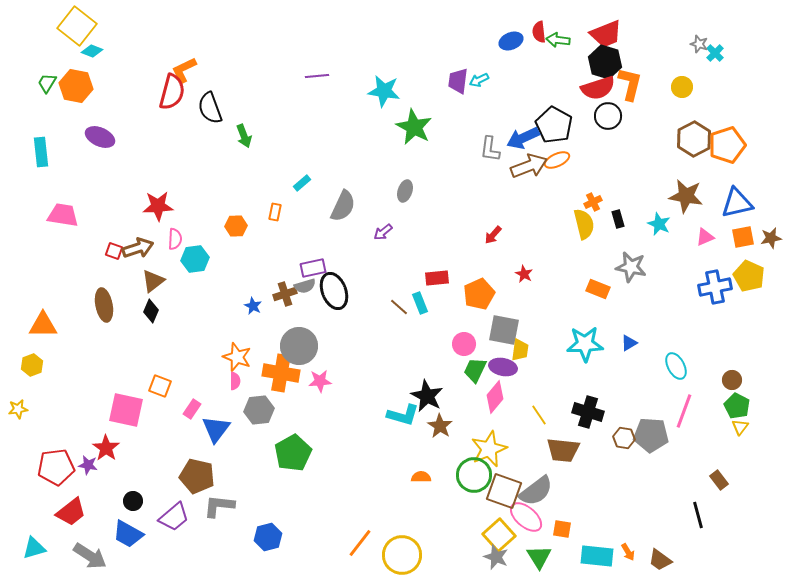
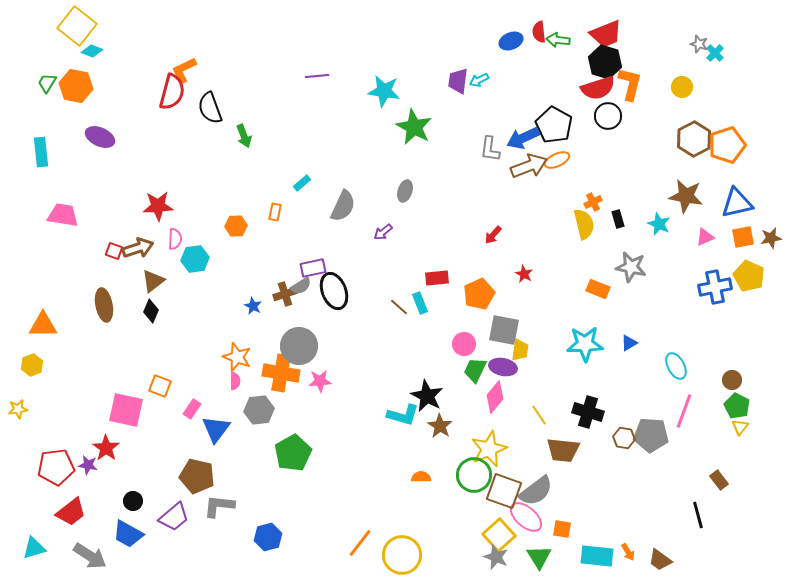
gray semicircle at (305, 286): moved 4 px left; rotated 15 degrees counterclockwise
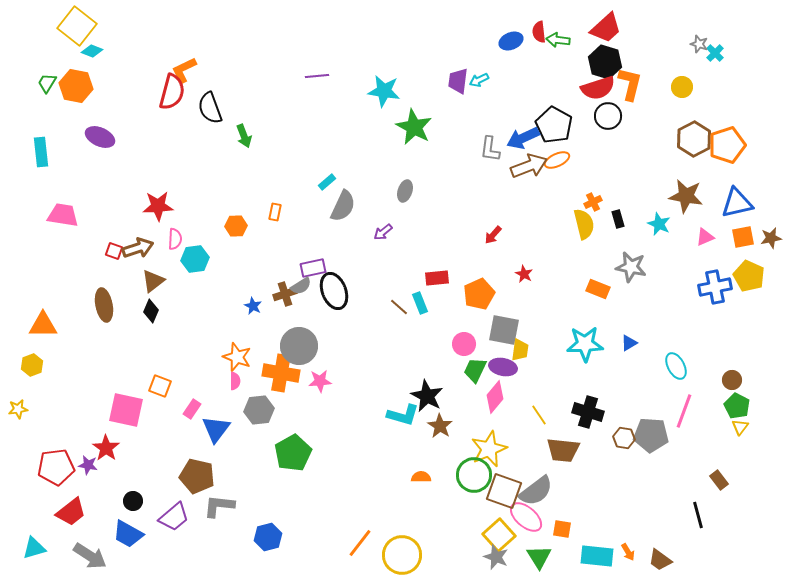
red trapezoid at (606, 34): moved 6 px up; rotated 20 degrees counterclockwise
cyan rectangle at (302, 183): moved 25 px right, 1 px up
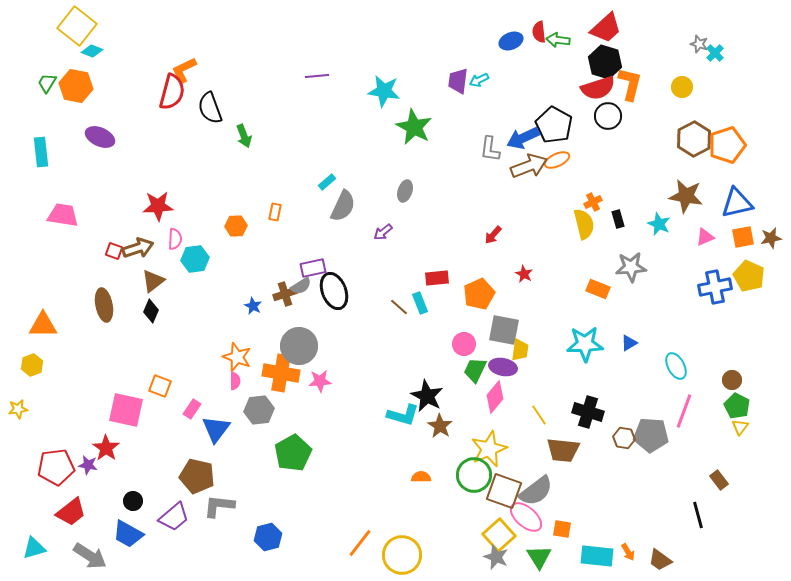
gray star at (631, 267): rotated 16 degrees counterclockwise
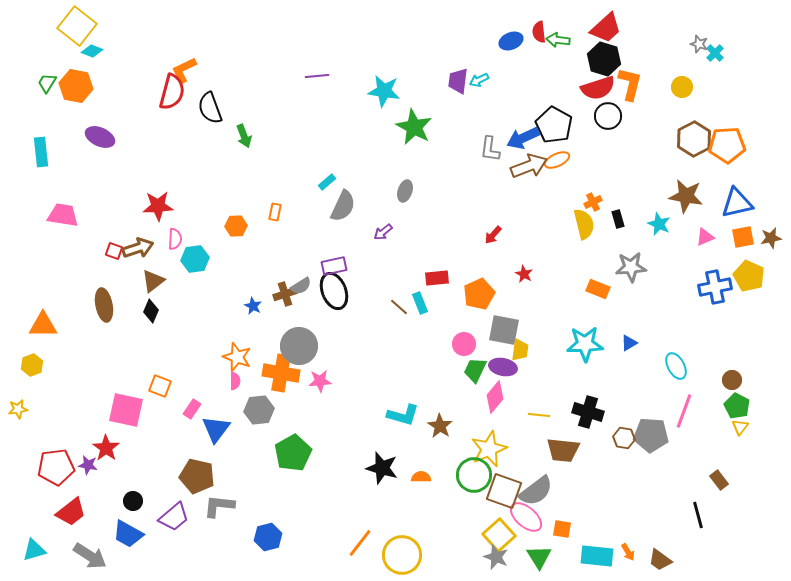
black hexagon at (605, 62): moved 1 px left, 3 px up
orange pentagon at (727, 145): rotated 15 degrees clockwise
purple rectangle at (313, 268): moved 21 px right, 2 px up
black star at (427, 396): moved 45 px left, 72 px down; rotated 12 degrees counterclockwise
yellow line at (539, 415): rotated 50 degrees counterclockwise
cyan triangle at (34, 548): moved 2 px down
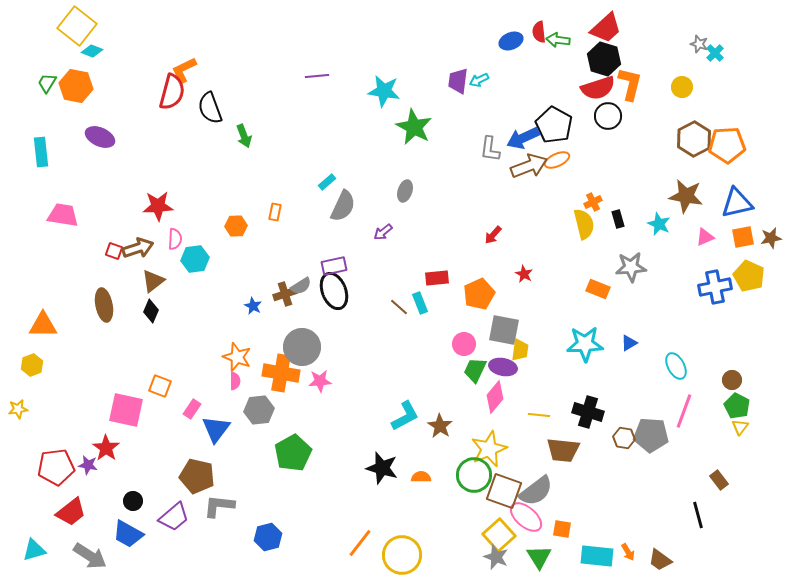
gray circle at (299, 346): moved 3 px right, 1 px down
cyan L-shape at (403, 415): moved 2 px right, 1 px down; rotated 44 degrees counterclockwise
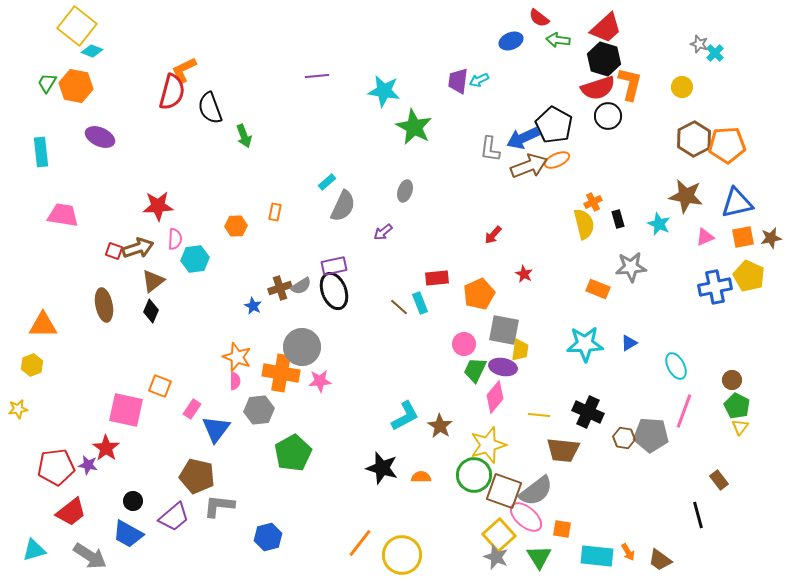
red semicircle at (539, 32): moved 14 px up; rotated 45 degrees counterclockwise
brown cross at (285, 294): moved 5 px left, 6 px up
black cross at (588, 412): rotated 8 degrees clockwise
yellow star at (489, 449): moved 1 px left, 4 px up; rotated 6 degrees clockwise
